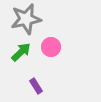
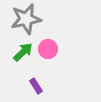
pink circle: moved 3 px left, 2 px down
green arrow: moved 2 px right
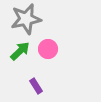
green arrow: moved 3 px left, 1 px up
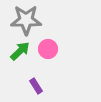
gray star: moved 1 px down; rotated 12 degrees clockwise
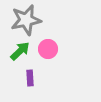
gray star: rotated 12 degrees counterclockwise
purple rectangle: moved 6 px left, 8 px up; rotated 28 degrees clockwise
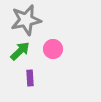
pink circle: moved 5 px right
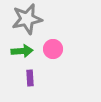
gray star: moved 1 px right, 1 px up
green arrow: moved 2 px right; rotated 40 degrees clockwise
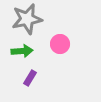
pink circle: moved 7 px right, 5 px up
purple rectangle: rotated 35 degrees clockwise
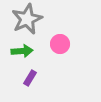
gray star: rotated 12 degrees counterclockwise
